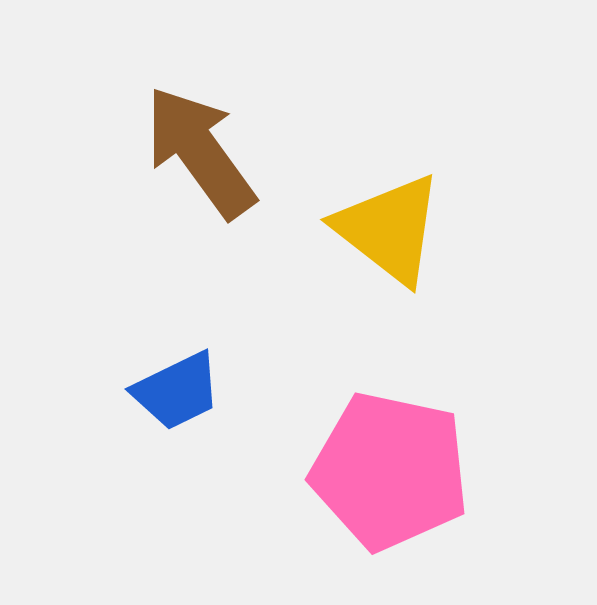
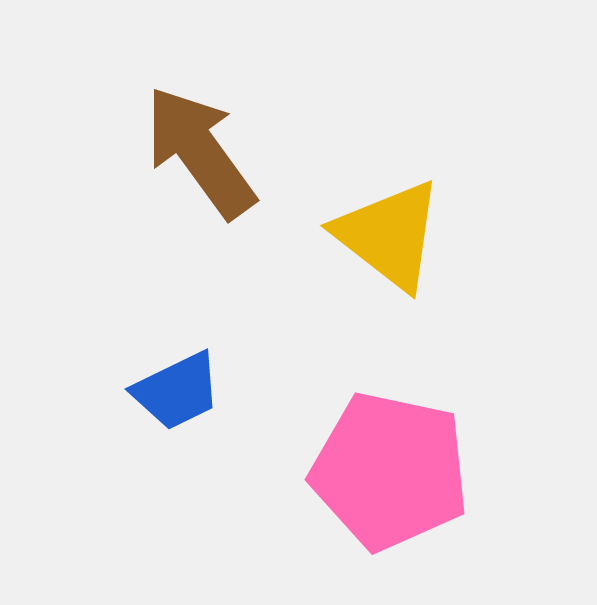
yellow triangle: moved 6 px down
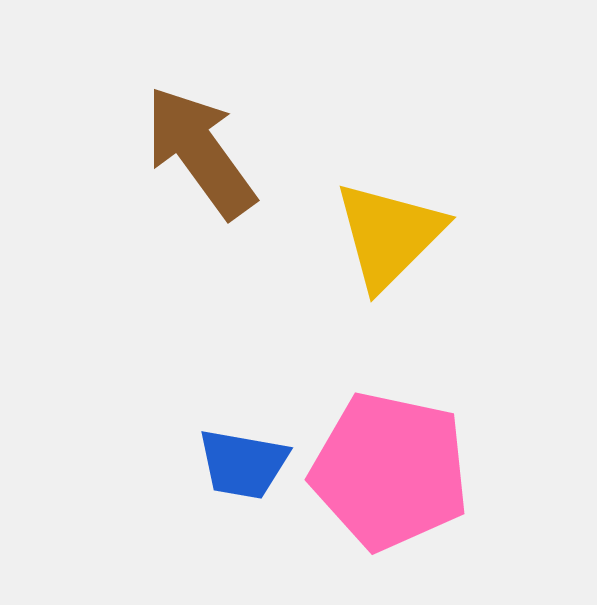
yellow triangle: rotated 37 degrees clockwise
blue trapezoid: moved 66 px right, 73 px down; rotated 36 degrees clockwise
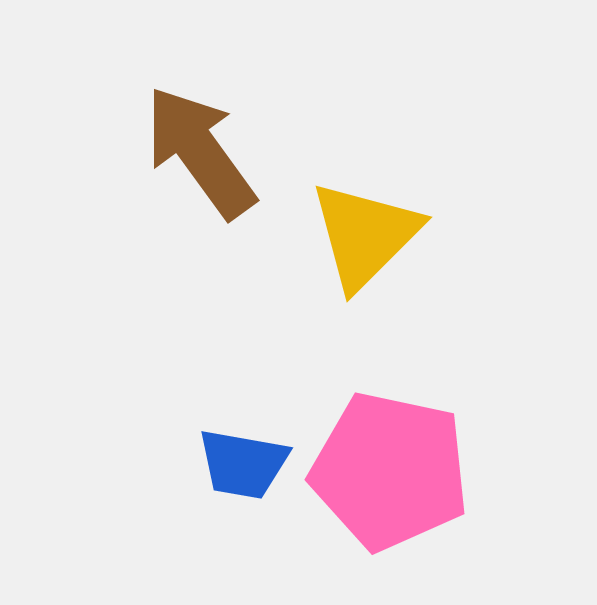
yellow triangle: moved 24 px left
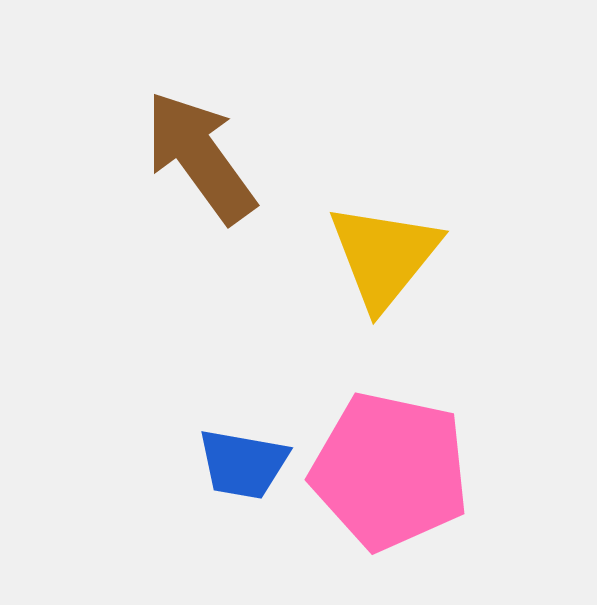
brown arrow: moved 5 px down
yellow triangle: moved 19 px right, 21 px down; rotated 6 degrees counterclockwise
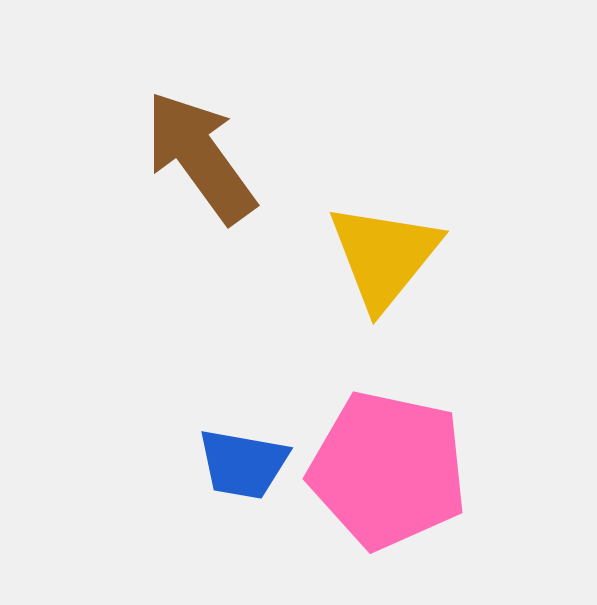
pink pentagon: moved 2 px left, 1 px up
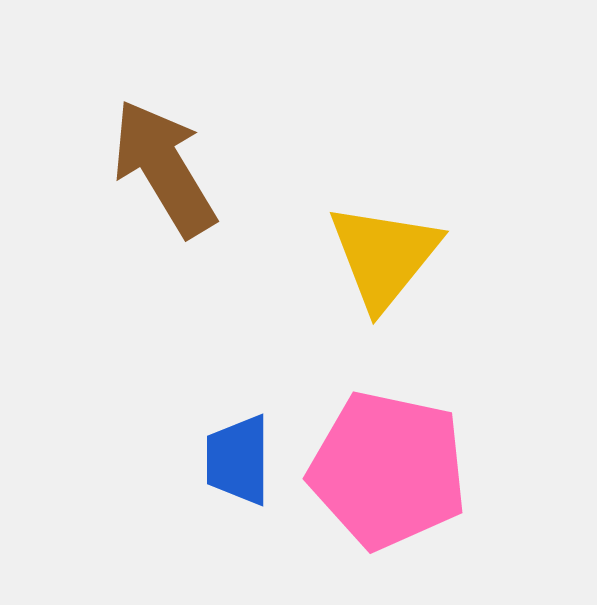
brown arrow: moved 36 px left, 11 px down; rotated 5 degrees clockwise
blue trapezoid: moved 5 px left, 4 px up; rotated 80 degrees clockwise
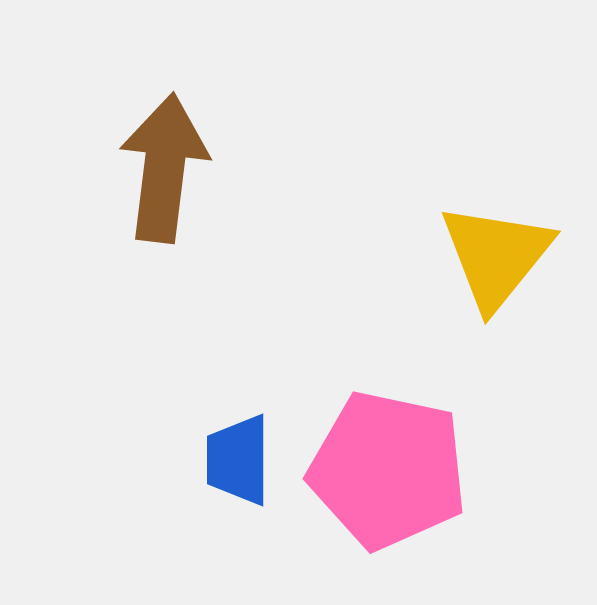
brown arrow: rotated 38 degrees clockwise
yellow triangle: moved 112 px right
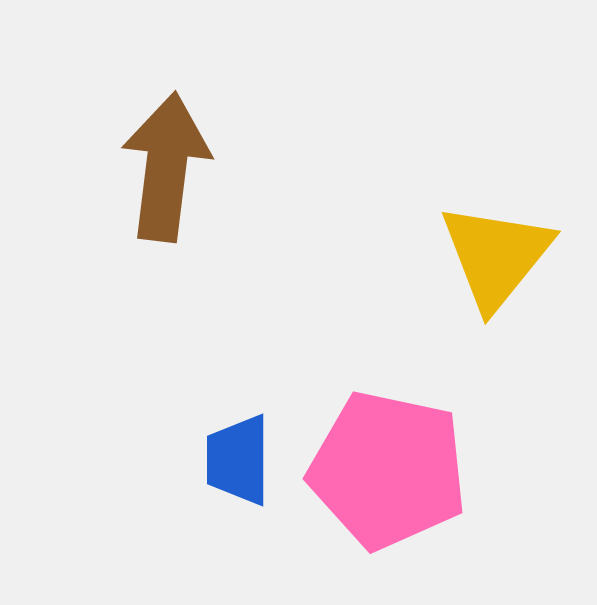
brown arrow: moved 2 px right, 1 px up
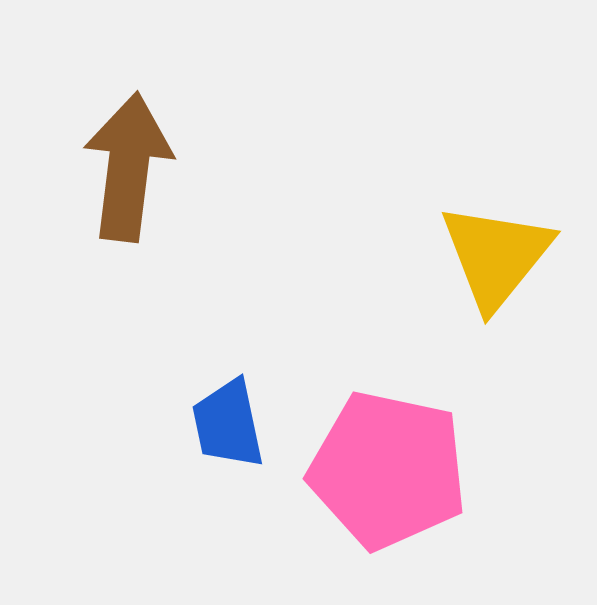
brown arrow: moved 38 px left
blue trapezoid: moved 10 px left, 36 px up; rotated 12 degrees counterclockwise
